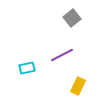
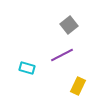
gray square: moved 3 px left, 7 px down
cyan rectangle: rotated 28 degrees clockwise
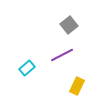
cyan rectangle: rotated 56 degrees counterclockwise
yellow rectangle: moved 1 px left
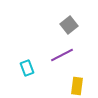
cyan rectangle: rotated 70 degrees counterclockwise
yellow rectangle: rotated 18 degrees counterclockwise
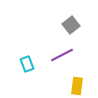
gray square: moved 2 px right
cyan rectangle: moved 4 px up
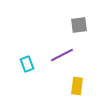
gray square: moved 8 px right; rotated 30 degrees clockwise
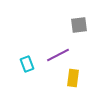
purple line: moved 4 px left
yellow rectangle: moved 4 px left, 8 px up
